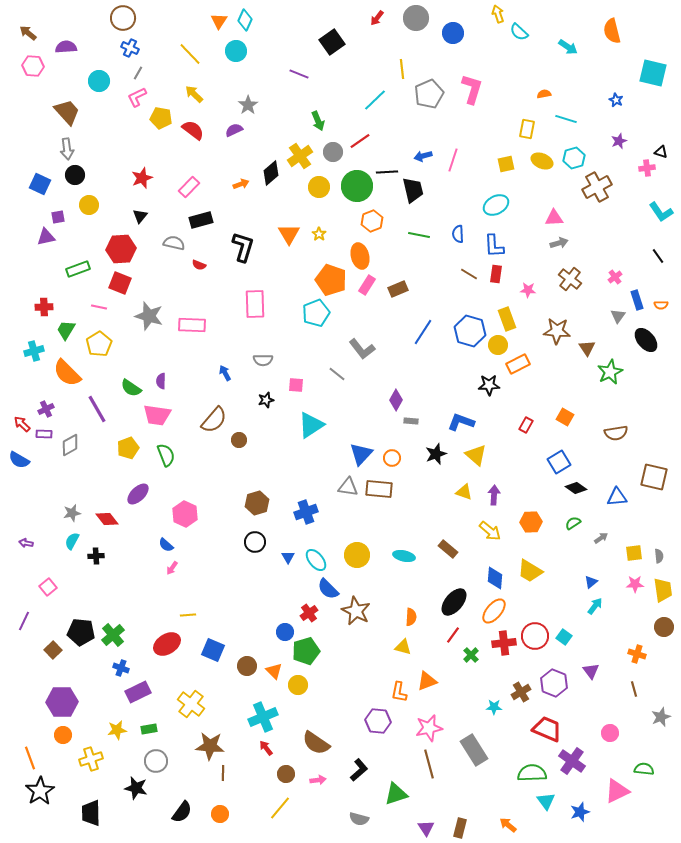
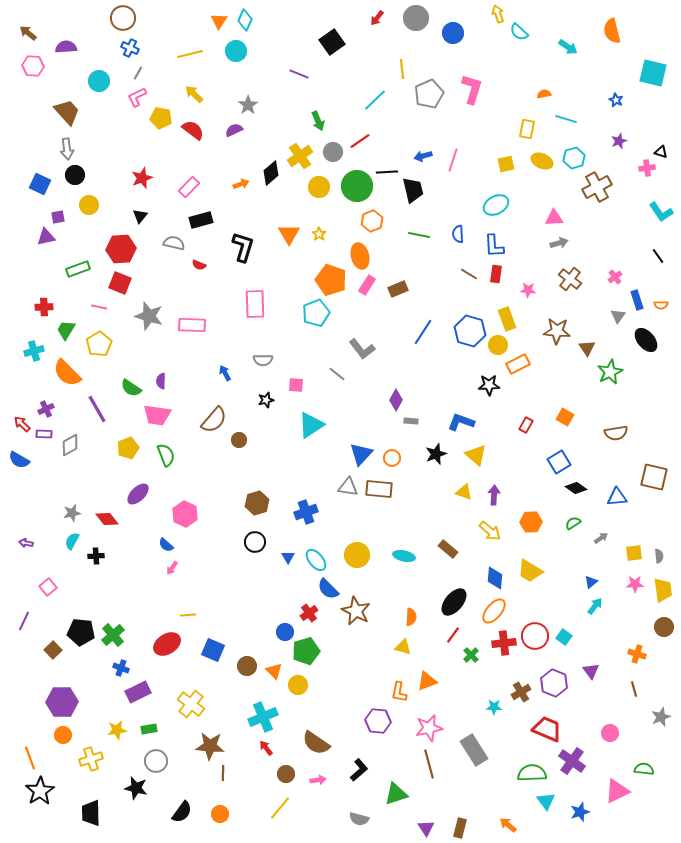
yellow line at (190, 54): rotated 60 degrees counterclockwise
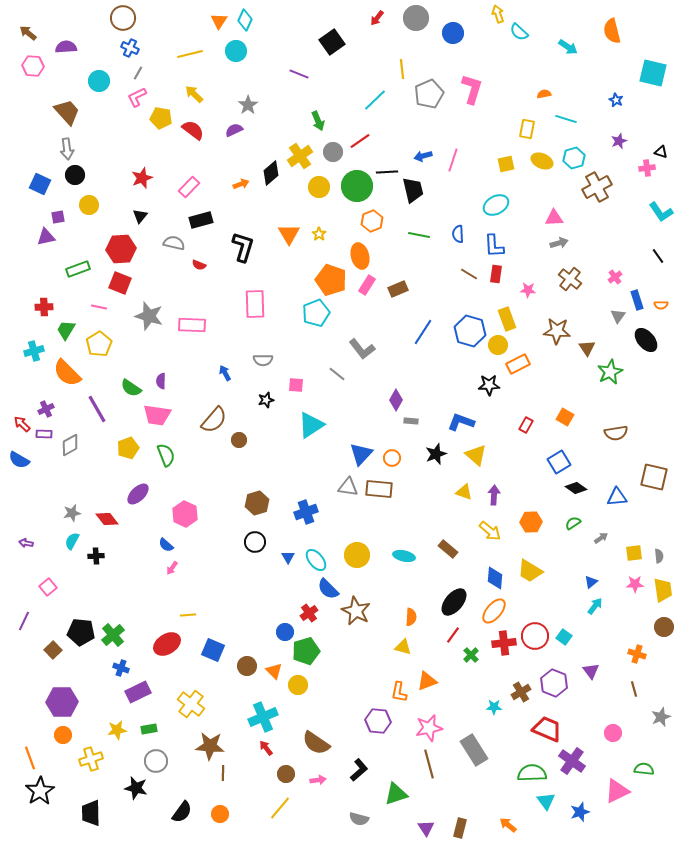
pink circle at (610, 733): moved 3 px right
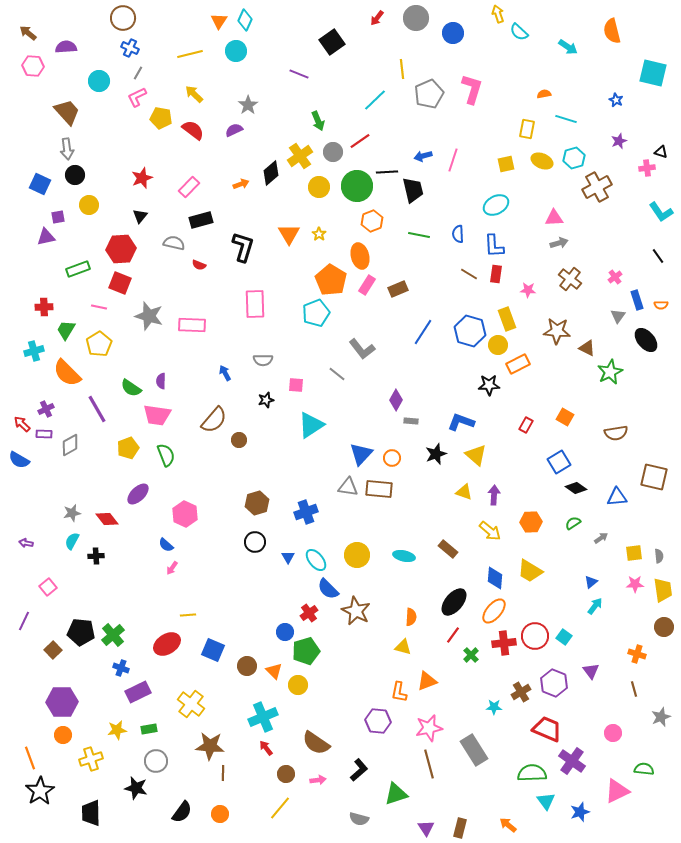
orange pentagon at (331, 280): rotated 12 degrees clockwise
brown triangle at (587, 348): rotated 30 degrees counterclockwise
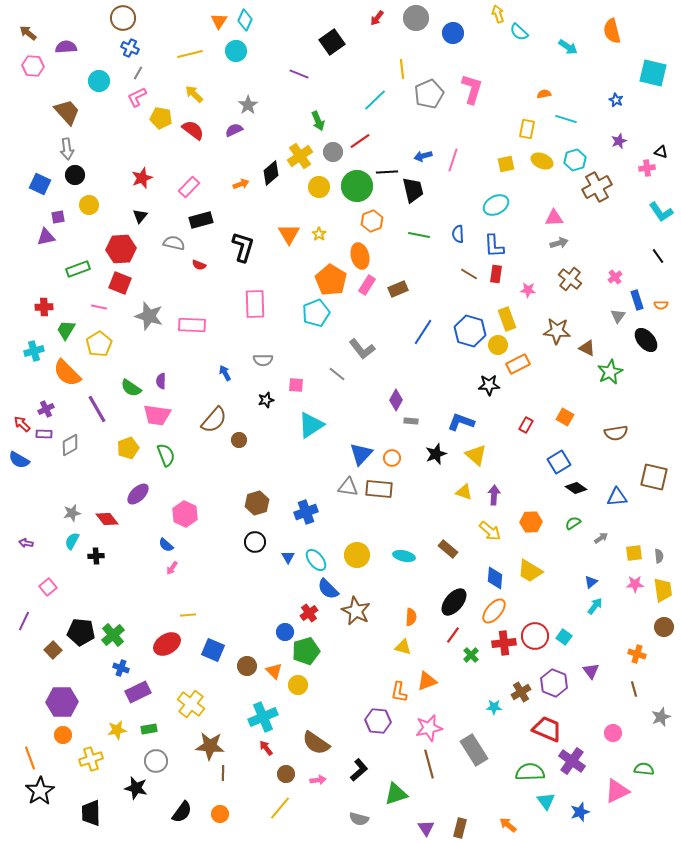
cyan hexagon at (574, 158): moved 1 px right, 2 px down
green semicircle at (532, 773): moved 2 px left, 1 px up
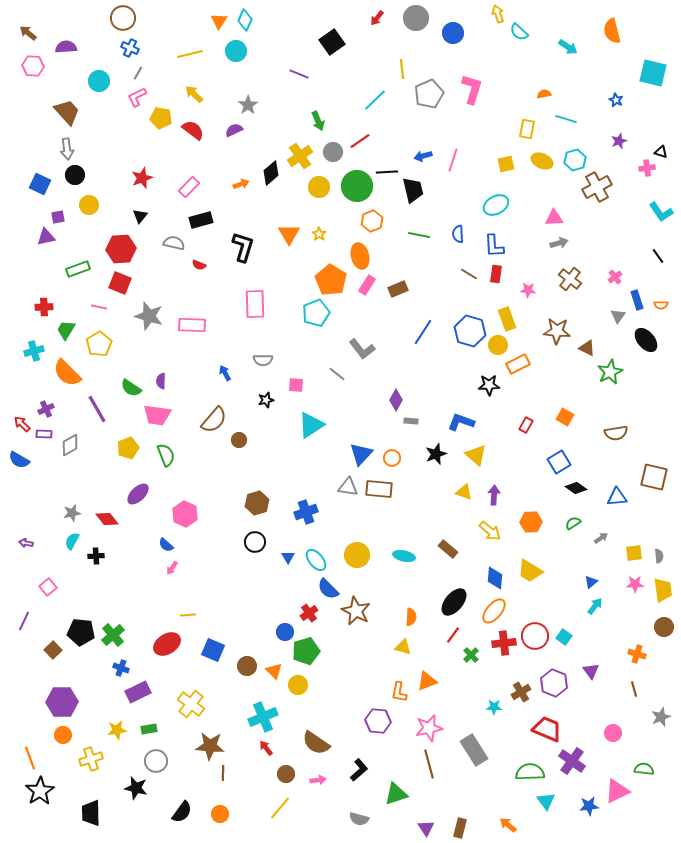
blue star at (580, 812): moved 9 px right, 6 px up; rotated 12 degrees clockwise
